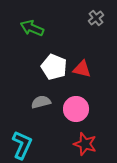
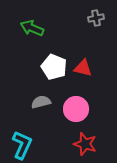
gray cross: rotated 28 degrees clockwise
red triangle: moved 1 px right, 1 px up
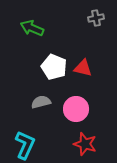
cyan L-shape: moved 3 px right
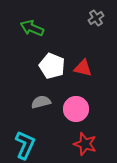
gray cross: rotated 21 degrees counterclockwise
white pentagon: moved 2 px left, 1 px up
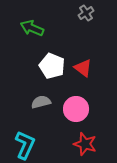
gray cross: moved 10 px left, 5 px up
red triangle: rotated 24 degrees clockwise
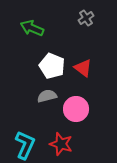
gray cross: moved 5 px down
gray semicircle: moved 6 px right, 6 px up
red star: moved 24 px left
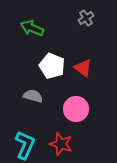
gray semicircle: moved 14 px left; rotated 30 degrees clockwise
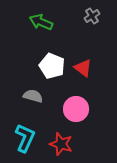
gray cross: moved 6 px right, 2 px up
green arrow: moved 9 px right, 6 px up
cyan L-shape: moved 7 px up
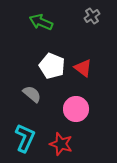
gray semicircle: moved 1 px left, 2 px up; rotated 24 degrees clockwise
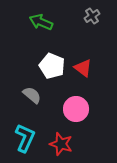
gray semicircle: moved 1 px down
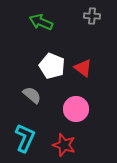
gray cross: rotated 35 degrees clockwise
red star: moved 3 px right, 1 px down
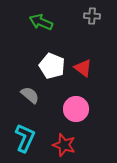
gray semicircle: moved 2 px left
